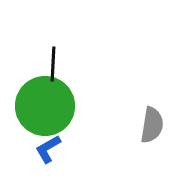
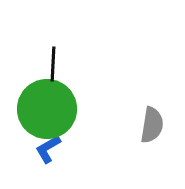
green circle: moved 2 px right, 3 px down
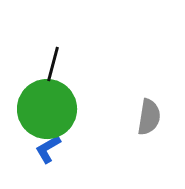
black line: rotated 12 degrees clockwise
gray semicircle: moved 3 px left, 8 px up
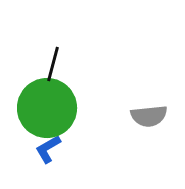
green circle: moved 1 px up
gray semicircle: moved 1 px up; rotated 75 degrees clockwise
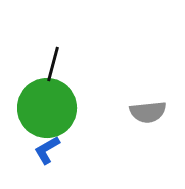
gray semicircle: moved 1 px left, 4 px up
blue L-shape: moved 1 px left, 1 px down
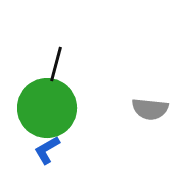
black line: moved 3 px right
gray semicircle: moved 2 px right, 3 px up; rotated 12 degrees clockwise
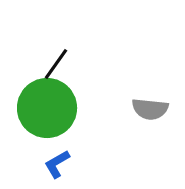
black line: rotated 20 degrees clockwise
blue L-shape: moved 10 px right, 14 px down
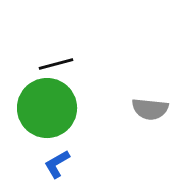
black line: rotated 40 degrees clockwise
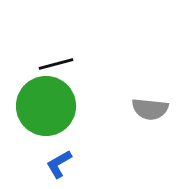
green circle: moved 1 px left, 2 px up
blue L-shape: moved 2 px right
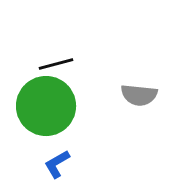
gray semicircle: moved 11 px left, 14 px up
blue L-shape: moved 2 px left
